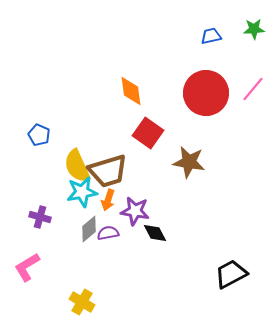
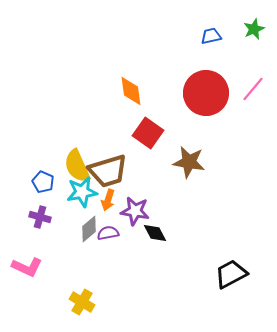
green star: rotated 20 degrees counterclockwise
blue pentagon: moved 4 px right, 47 px down
pink L-shape: rotated 124 degrees counterclockwise
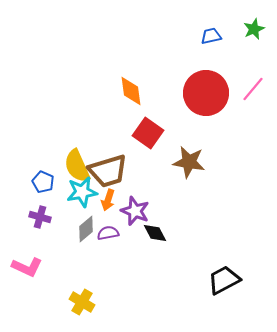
purple star: rotated 12 degrees clockwise
gray diamond: moved 3 px left
black trapezoid: moved 7 px left, 6 px down
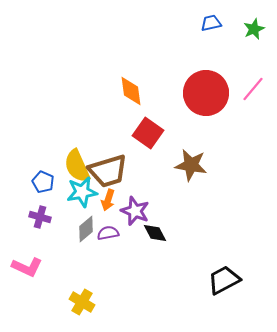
blue trapezoid: moved 13 px up
brown star: moved 2 px right, 3 px down
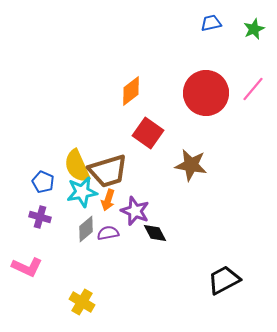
orange diamond: rotated 60 degrees clockwise
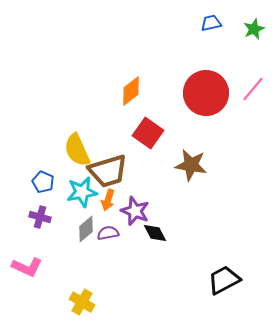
yellow semicircle: moved 16 px up
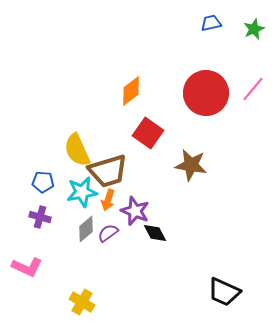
blue pentagon: rotated 20 degrees counterclockwise
purple semicircle: rotated 25 degrees counterclockwise
black trapezoid: moved 12 px down; rotated 128 degrees counterclockwise
